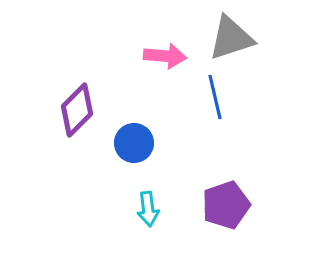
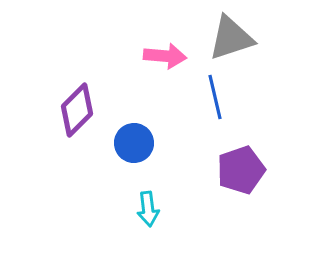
purple pentagon: moved 15 px right, 35 px up
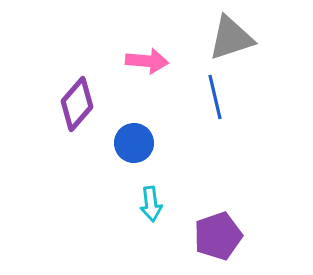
pink arrow: moved 18 px left, 5 px down
purple diamond: moved 6 px up; rotated 4 degrees counterclockwise
purple pentagon: moved 23 px left, 66 px down
cyan arrow: moved 3 px right, 5 px up
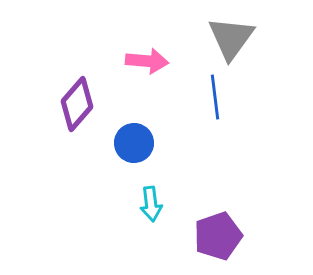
gray triangle: rotated 36 degrees counterclockwise
blue line: rotated 6 degrees clockwise
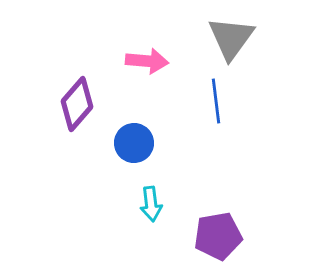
blue line: moved 1 px right, 4 px down
purple pentagon: rotated 9 degrees clockwise
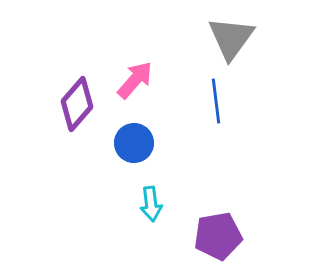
pink arrow: moved 12 px left, 19 px down; rotated 54 degrees counterclockwise
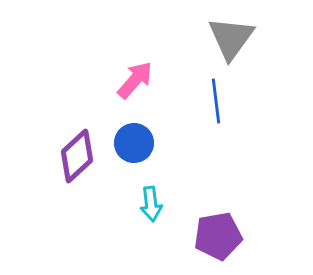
purple diamond: moved 52 px down; rotated 6 degrees clockwise
